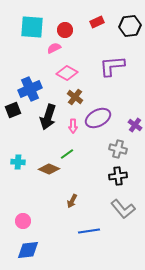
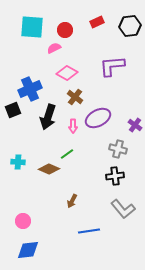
black cross: moved 3 px left
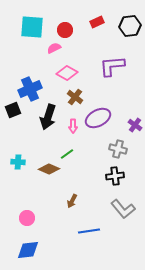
pink circle: moved 4 px right, 3 px up
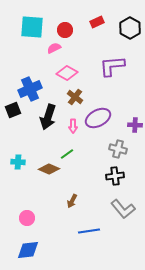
black hexagon: moved 2 px down; rotated 25 degrees counterclockwise
purple cross: rotated 32 degrees counterclockwise
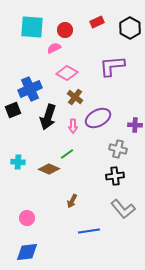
blue diamond: moved 1 px left, 2 px down
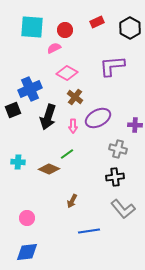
black cross: moved 1 px down
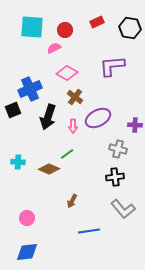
black hexagon: rotated 20 degrees counterclockwise
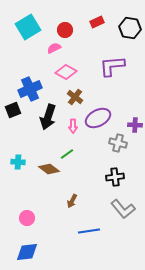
cyan square: moved 4 px left; rotated 35 degrees counterclockwise
pink diamond: moved 1 px left, 1 px up
gray cross: moved 6 px up
brown diamond: rotated 15 degrees clockwise
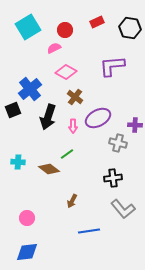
blue cross: rotated 15 degrees counterclockwise
black cross: moved 2 px left, 1 px down
